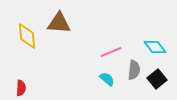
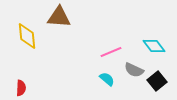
brown triangle: moved 6 px up
cyan diamond: moved 1 px left, 1 px up
gray semicircle: rotated 108 degrees clockwise
black square: moved 2 px down
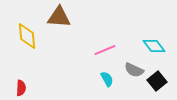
pink line: moved 6 px left, 2 px up
cyan semicircle: rotated 21 degrees clockwise
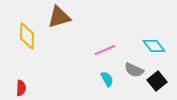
brown triangle: rotated 20 degrees counterclockwise
yellow diamond: rotated 8 degrees clockwise
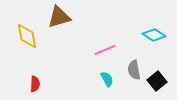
yellow diamond: rotated 12 degrees counterclockwise
cyan diamond: moved 11 px up; rotated 20 degrees counterclockwise
gray semicircle: rotated 54 degrees clockwise
red semicircle: moved 14 px right, 4 px up
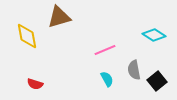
red semicircle: rotated 105 degrees clockwise
